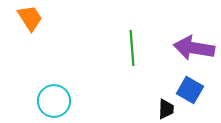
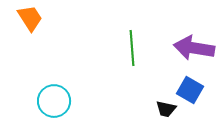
black trapezoid: rotated 100 degrees clockwise
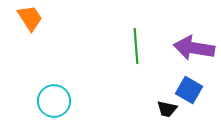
green line: moved 4 px right, 2 px up
blue square: moved 1 px left
black trapezoid: moved 1 px right
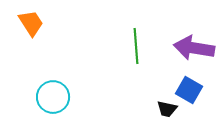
orange trapezoid: moved 1 px right, 5 px down
cyan circle: moved 1 px left, 4 px up
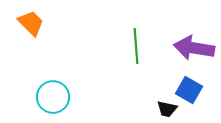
orange trapezoid: rotated 12 degrees counterclockwise
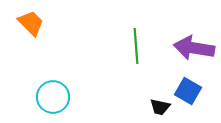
blue square: moved 1 px left, 1 px down
black trapezoid: moved 7 px left, 2 px up
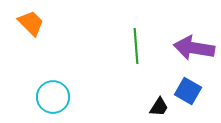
black trapezoid: moved 1 px left; rotated 70 degrees counterclockwise
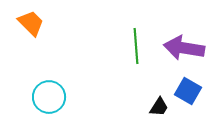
purple arrow: moved 10 px left
cyan circle: moved 4 px left
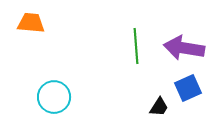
orange trapezoid: rotated 40 degrees counterclockwise
blue square: moved 3 px up; rotated 36 degrees clockwise
cyan circle: moved 5 px right
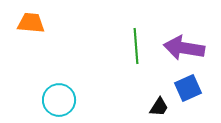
cyan circle: moved 5 px right, 3 px down
